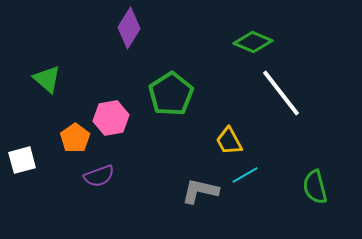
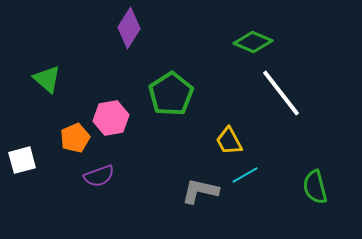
orange pentagon: rotated 12 degrees clockwise
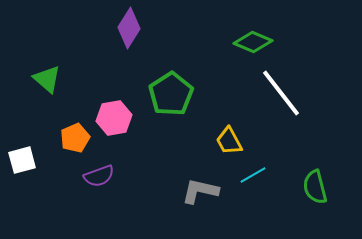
pink hexagon: moved 3 px right
cyan line: moved 8 px right
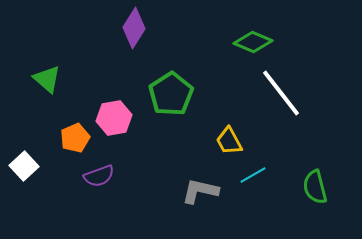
purple diamond: moved 5 px right
white square: moved 2 px right, 6 px down; rotated 28 degrees counterclockwise
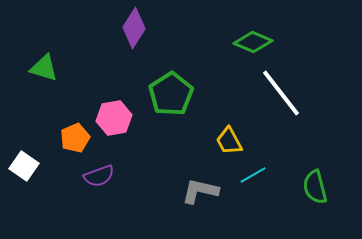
green triangle: moved 3 px left, 11 px up; rotated 24 degrees counterclockwise
white square: rotated 12 degrees counterclockwise
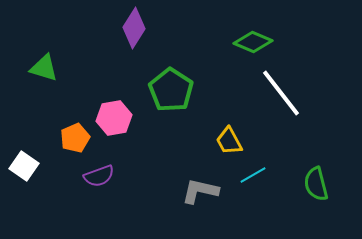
green pentagon: moved 4 px up; rotated 6 degrees counterclockwise
green semicircle: moved 1 px right, 3 px up
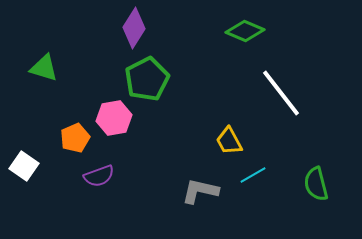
green diamond: moved 8 px left, 11 px up
green pentagon: moved 24 px left, 11 px up; rotated 12 degrees clockwise
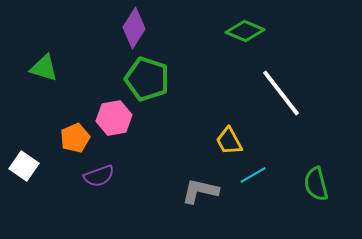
green pentagon: rotated 27 degrees counterclockwise
